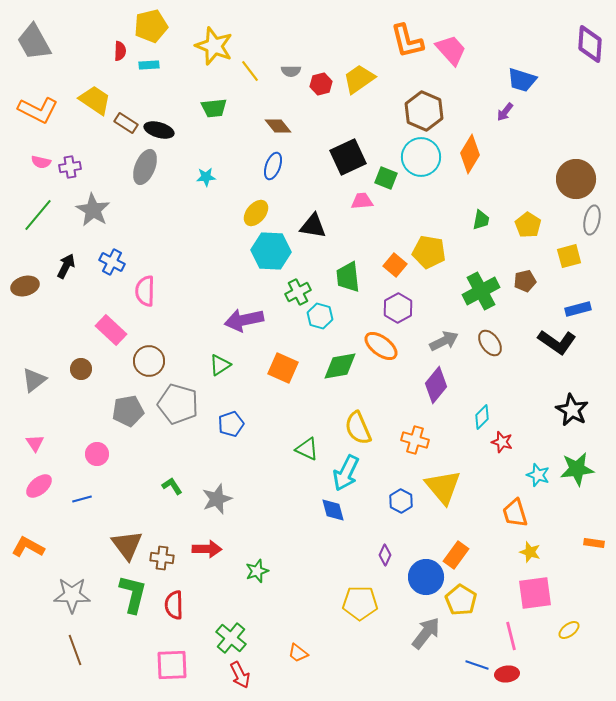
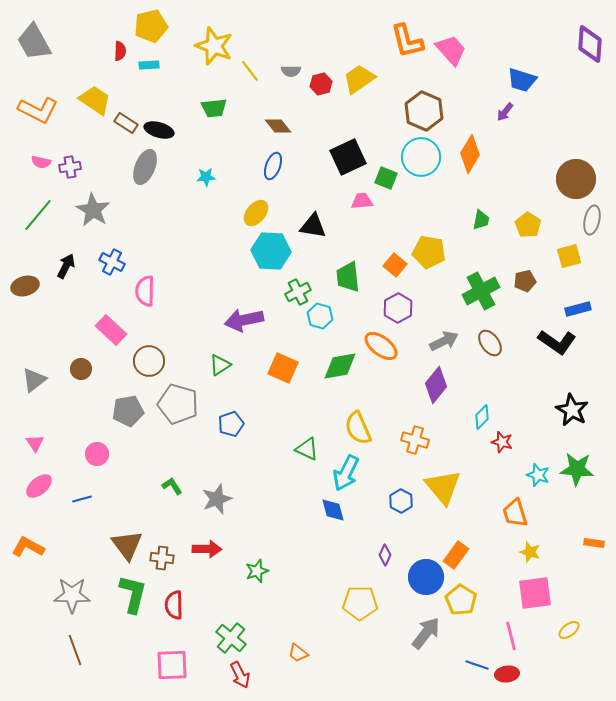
green star at (577, 469): rotated 12 degrees clockwise
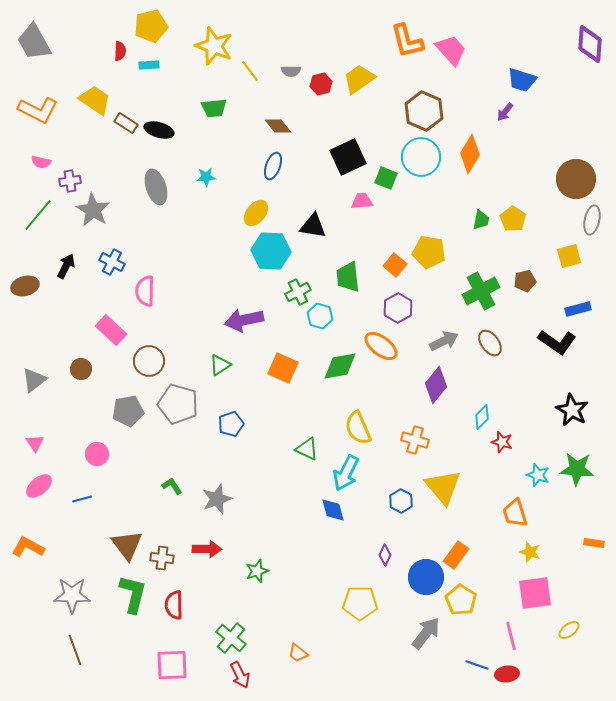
purple cross at (70, 167): moved 14 px down
gray ellipse at (145, 167): moved 11 px right, 20 px down; rotated 40 degrees counterclockwise
yellow pentagon at (528, 225): moved 15 px left, 6 px up
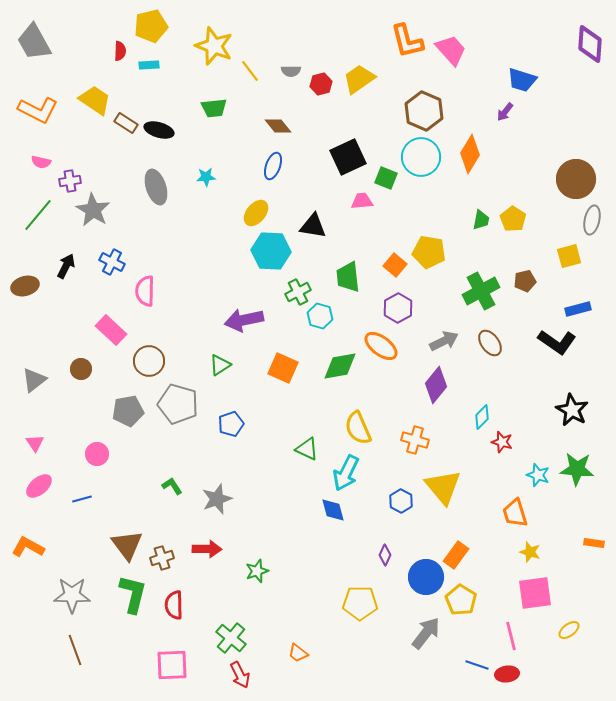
brown cross at (162, 558): rotated 25 degrees counterclockwise
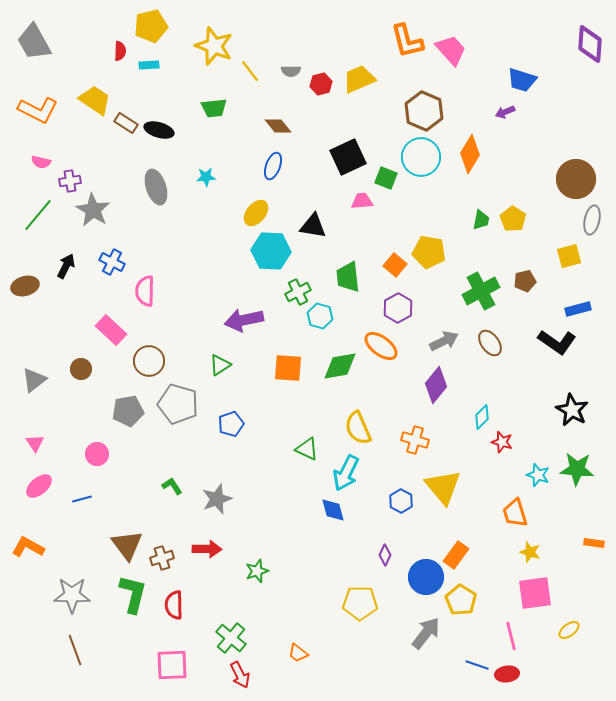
yellow trapezoid at (359, 79): rotated 12 degrees clockwise
purple arrow at (505, 112): rotated 30 degrees clockwise
orange square at (283, 368): moved 5 px right; rotated 20 degrees counterclockwise
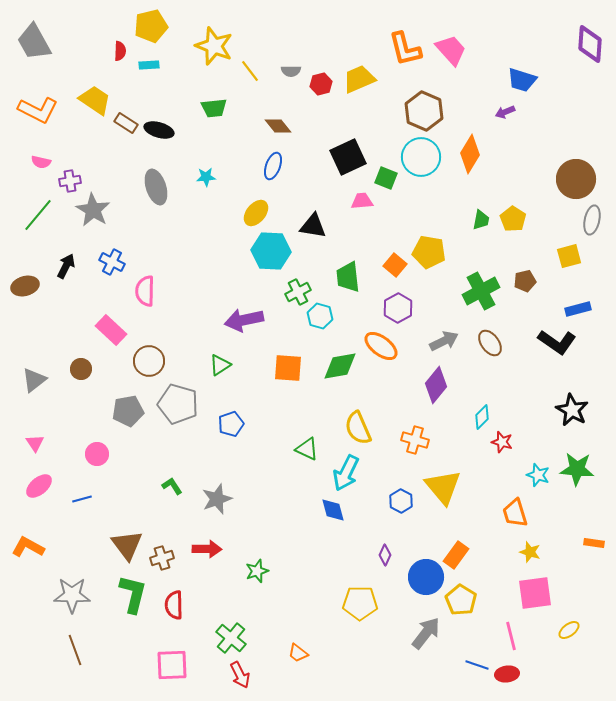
orange L-shape at (407, 41): moved 2 px left, 8 px down
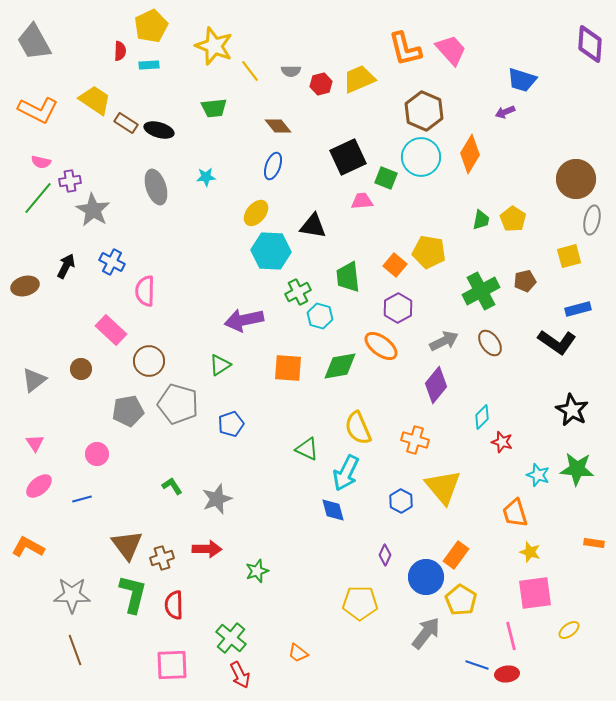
yellow pentagon at (151, 26): rotated 12 degrees counterclockwise
green line at (38, 215): moved 17 px up
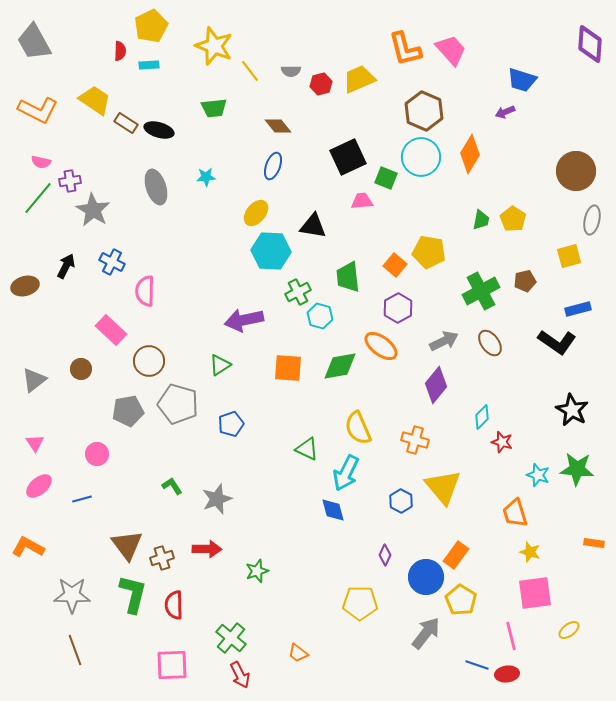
brown circle at (576, 179): moved 8 px up
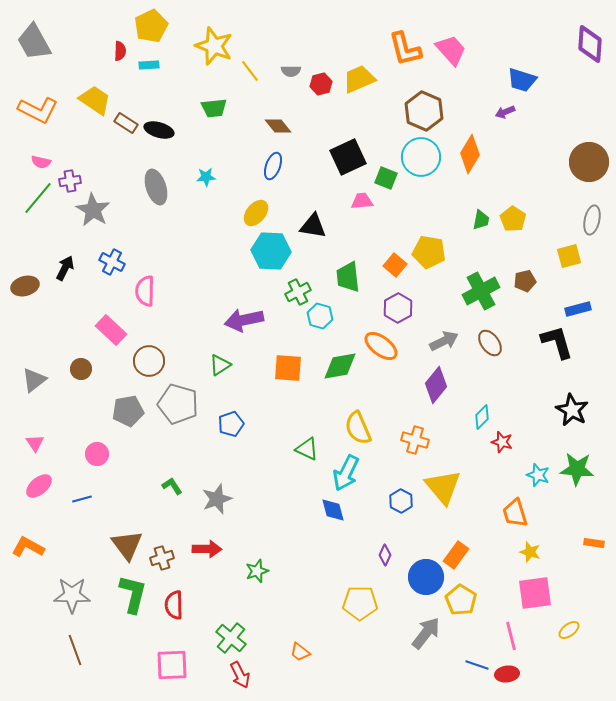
brown circle at (576, 171): moved 13 px right, 9 px up
black arrow at (66, 266): moved 1 px left, 2 px down
black L-shape at (557, 342): rotated 141 degrees counterclockwise
orange trapezoid at (298, 653): moved 2 px right, 1 px up
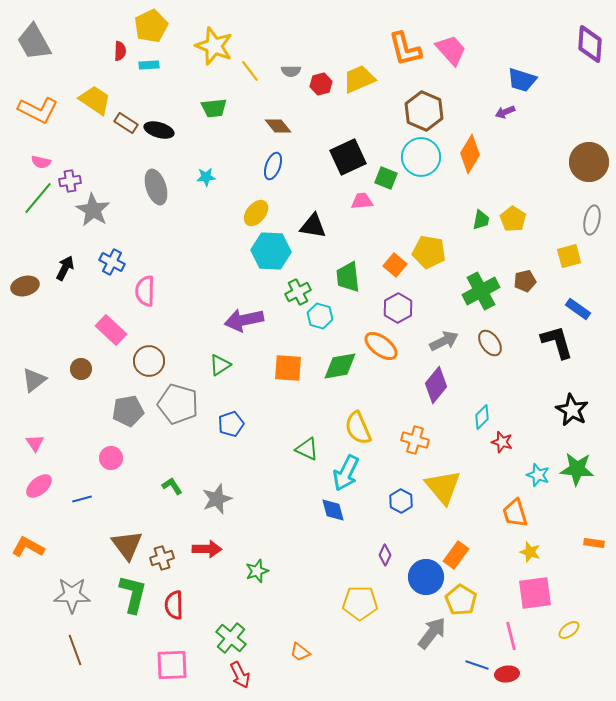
blue rectangle at (578, 309): rotated 50 degrees clockwise
pink circle at (97, 454): moved 14 px right, 4 px down
gray arrow at (426, 633): moved 6 px right
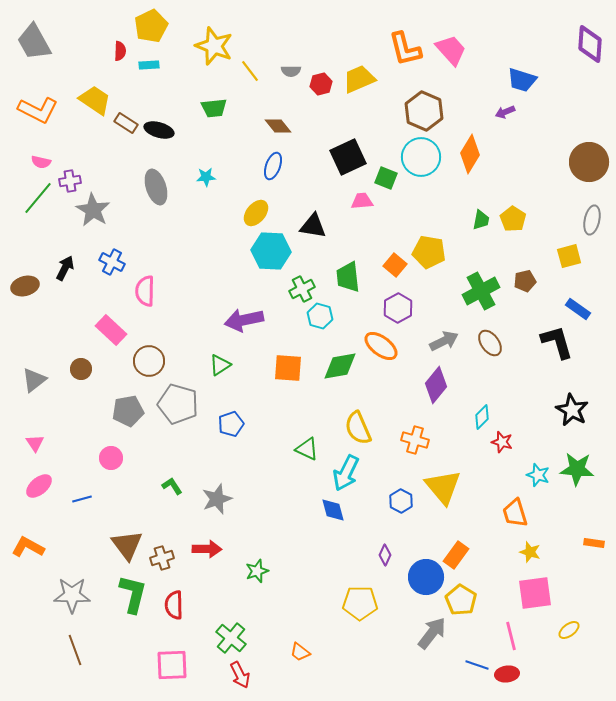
green cross at (298, 292): moved 4 px right, 3 px up
